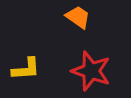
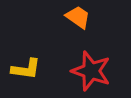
yellow L-shape: rotated 12 degrees clockwise
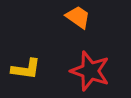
red star: moved 1 px left
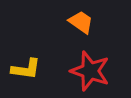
orange trapezoid: moved 3 px right, 5 px down
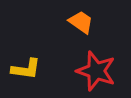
red star: moved 6 px right
